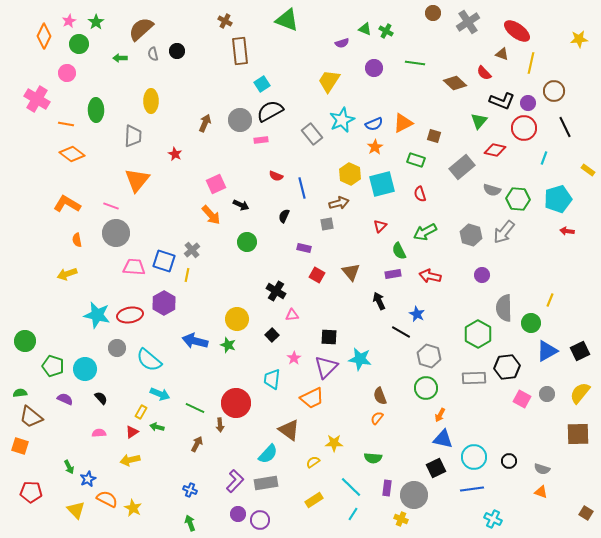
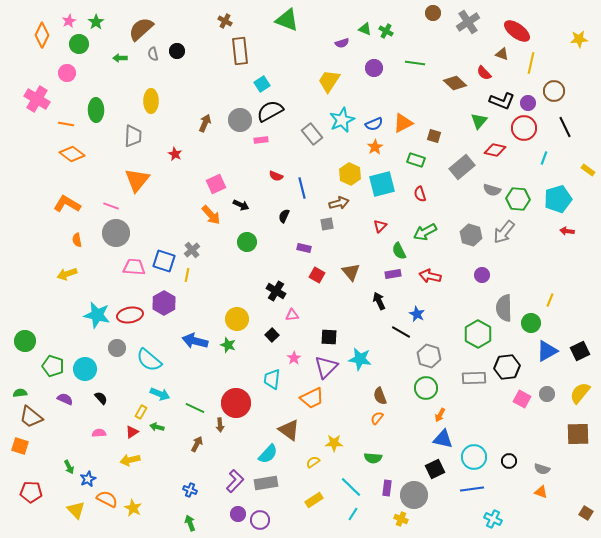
orange diamond at (44, 36): moved 2 px left, 1 px up
black square at (436, 468): moved 1 px left, 1 px down
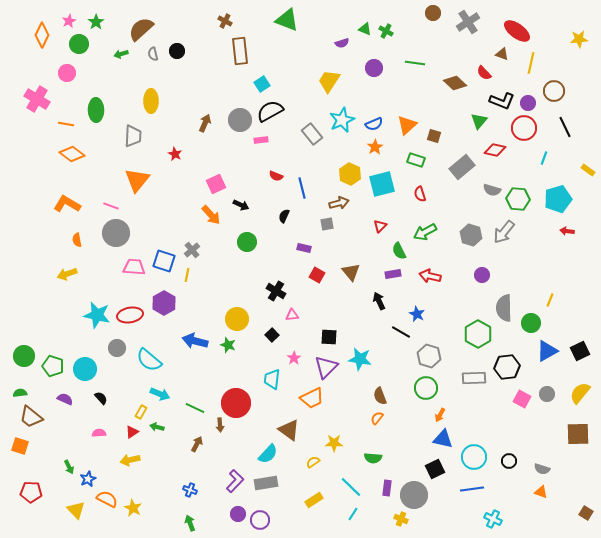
green arrow at (120, 58): moved 1 px right, 4 px up; rotated 16 degrees counterclockwise
orange triangle at (403, 123): moved 4 px right, 2 px down; rotated 15 degrees counterclockwise
green circle at (25, 341): moved 1 px left, 15 px down
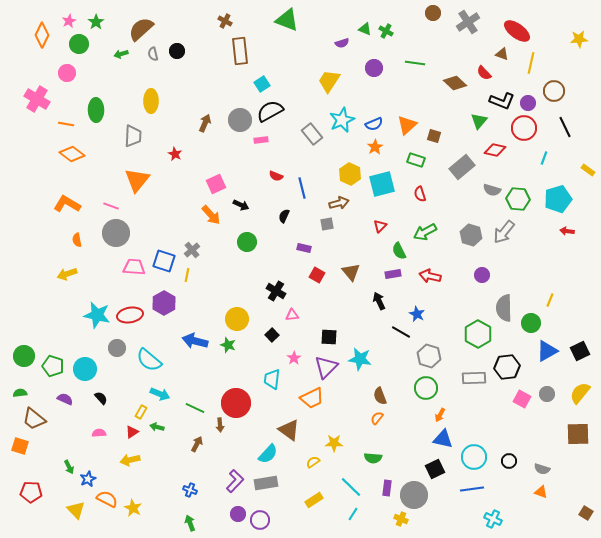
brown trapezoid at (31, 417): moved 3 px right, 2 px down
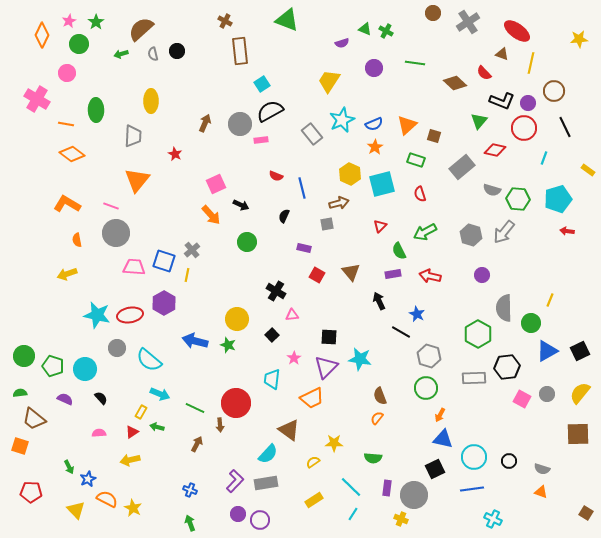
gray circle at (240, 120): moved 4 px down
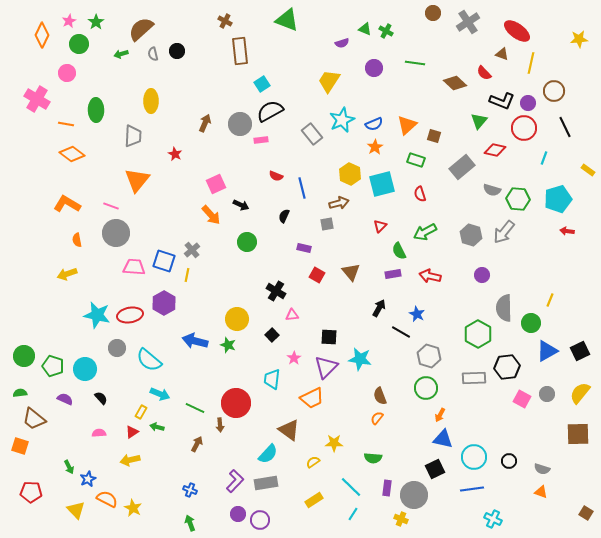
black arrow at (379, 301): moved 7 px down; rotated 54 degrees clockwise
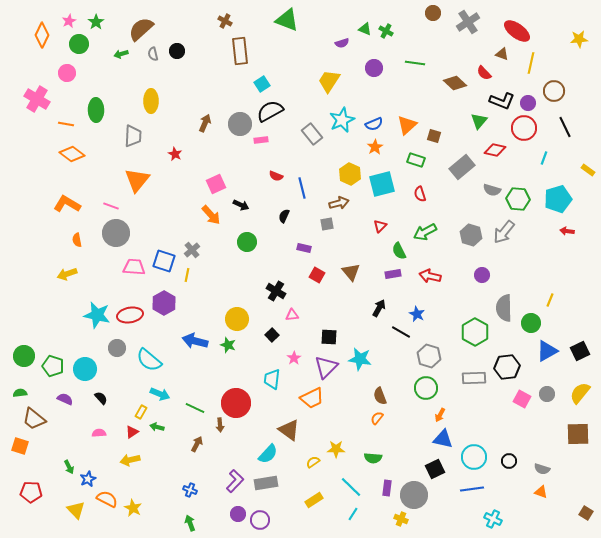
green hexagon at (478, 334): moved 3 px left, 2 px up
yellow star at (334, 443): moved 2 px right, 6 px down
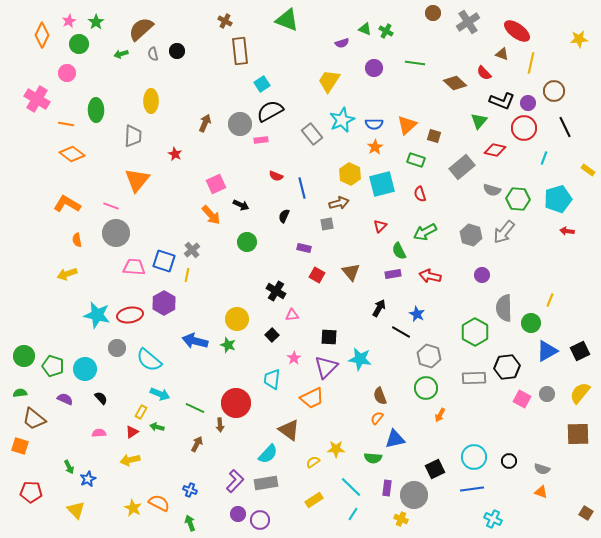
blue semicircle at (374, 124): rotated 24 degrees clockwise
blue triangle at (443, 439): moved 48 px left; rotated 25 degrees counterclockwise
orange semicircle at (107, 499): moved 52 px right, 4 px down
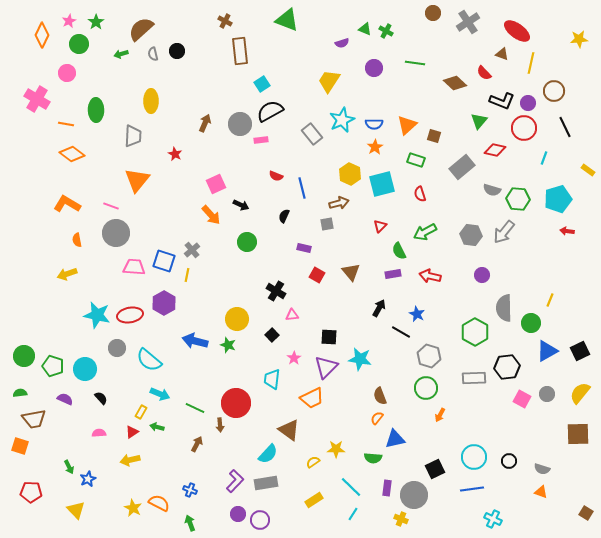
gray hexagon at (471, 235): rotated 10 degrees counterclockwise
brown trapezoid at (34, 419): rotated 50 degrees counterclockwise
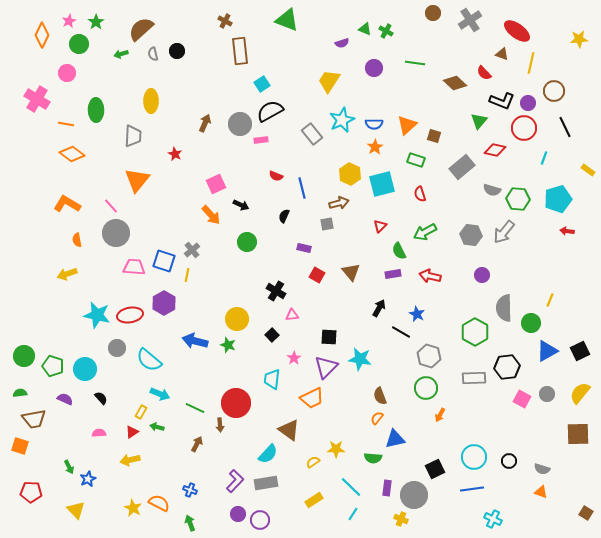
gray cross at (468, 22): moved 2 px right, 2 px up
pink line at (111, 206): rotated 28 degrees clockwise
